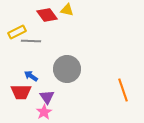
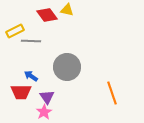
yellow rectangle: moved 2 px left, 1 px up
gray circle: moved 2 px up
orange line: moved 11 px left, 3 px down
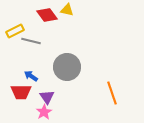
gray line: rotated 12 degrees clockwise
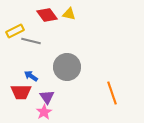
yellow triangle: moved 2 px right, 4 px down
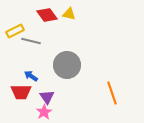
gray circle: moved 2 px up
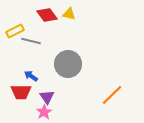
gray circle: moved 1 px right, 1 px up
orange line: moved 2 px down; rotated 65 degrees clockwise
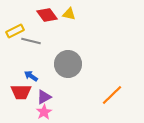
purple triangle: moved 3 px left; rotated 35 degrees clockwise
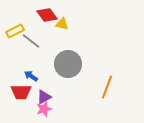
yellow triangle: moved 7 px left, 10 px down
gray line: rotated 24 degrees clockwise
orange line: moved 5 px left, 8 px up; rotated 25 degrees counterclockwise
pink star: moved 3 px up; rotated 14 degrees clockwise
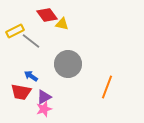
red trapezoid: rotated 10 degrees clockwise
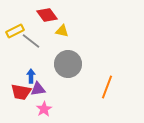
yellow triangle: moved 7 px down
blue arrow: rotated 56 degrees clockwise
purple triangle: moved 6 px left, 8 px up; rotated 21 degrees clockwise
pink star: rotated 14 degrees counterclockwise
